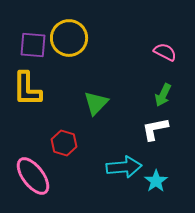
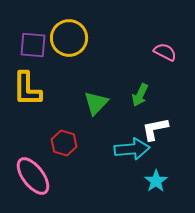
green arrow: moved 23 px left
cyan arrow: moved 8 px right, 18 px up
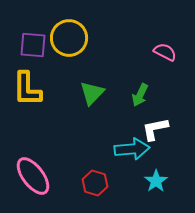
green triangle: moved 4 px left, 10 px up
red hexagon: moved 31 px right, 40 px down
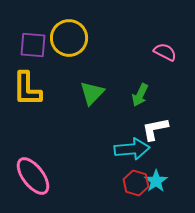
red hexagon: moved 41 px right
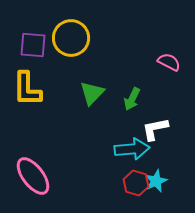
yellow circle: moved 2 px right
pink semicircle: moved 4 px right, 10 px down
green arrow: moved 8 px left, 4 px down
cyan star: rotated 10 degrees clockwise
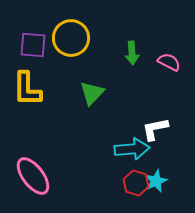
green arrow: moved 46 px up; rotated 30 degrees counterclockwise
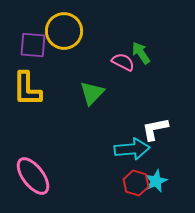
yellow circle: moved 7 px left, 7 px up
green arrow: moved 9 px right; rotated 150 degrees clockwise
pink semicircle: moved 46 px left
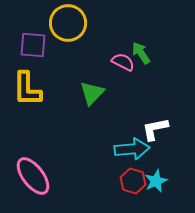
yellow circle: moved 4 px right, 8 px up
red hexagon: moved 3 px left, 2 px up
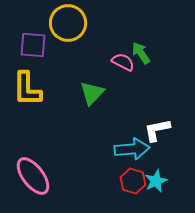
white L-shape: moved 2 px right, 1 px down
